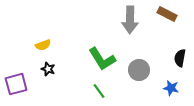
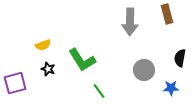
brown rectangle: rotated 48 degrees clockwise
gray arrow: moved 2 px down
green L-shape: moved 20 px left, 1 px down
gray circle: moved 5 px right
purple square: moved 1 px left, 1 px up
blue star: rotated 14 degrees counterclockwise
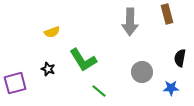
yellow semicircle: moved 9 px right, 13 px up
green L-shape: moved 1 px right
gray circle: moved 2 px left, 2 px down
green line: rotated 14 degrees counterclockwise
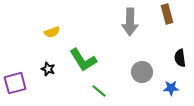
black semicircle: rotated 18 degrees counterclockwise
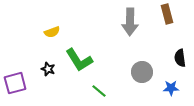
green L-shape: moved 4 px left
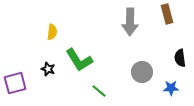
yellow semicircle: rotated 63 degrees counterclockwise
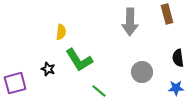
yellow semicircle: moved 9 px right
black semicircle: moved 2 px left
blue star: moved 5 px right
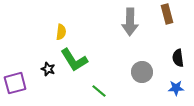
green L-shape: moved 5 px left
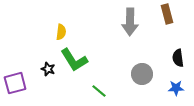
gray circle: moved 2 px down
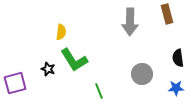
green line: rotated 28 degrees clockwise
